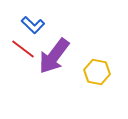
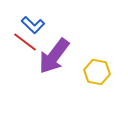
red line: moved 2 px right, 7 px up
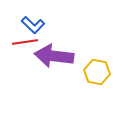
red line: rotated 45 degrees counterclockwise
purple arrow: rotated 60 degrees clockwise
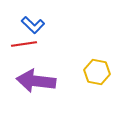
red line: moved 1 px left, 2 px down
purple arrow: moved 18 px left, 25 px down
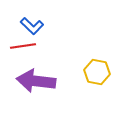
blue L-shape: moved 1 px left, 1 px down
red line: moved 1 px left, 2 px down
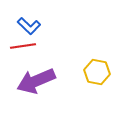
blue L-shape: moved 3 px left
purple arrow: rotated 30 degrees counterclockwise
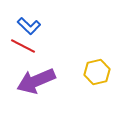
red line: rotated 35 degrees clockwise
yellow hexagon: rotated 25 degrees counterclockwise
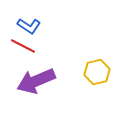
blue L-shape: rotated 10 degrees counterclockwise
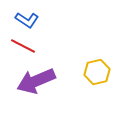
blue L-shape: moved 2 px left, 6 px up
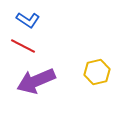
blue L-shape: moved 1 px right
